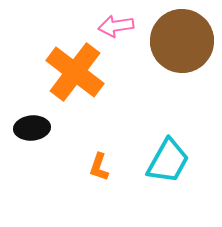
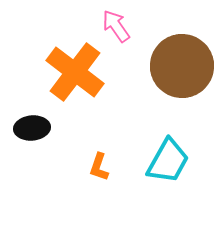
pink arrow: rotated 64 degrees clockwise
brown circle: moved 25 px down
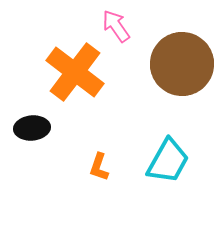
brown circle: moved 2 px up
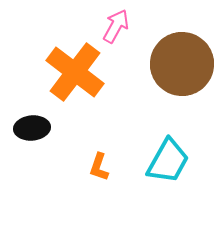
pink arrow: rotated 64 degrees clockwise
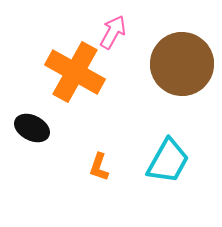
pink arrow: moved 3 px left, 6 px down
orange cross: rotated 8 degrees counterclockwise
black ellipse: rotated 32 degrees clockwise
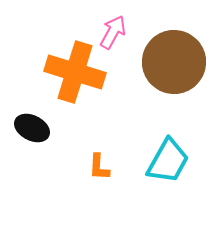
brown circle: moved 8 px left, 2 px up
orange cross: rotated 12 degrees counterclockwise
orange L-shape: rotated 16 degrees counterclockwise
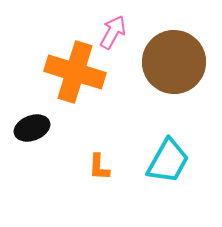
black ellipse: rotated 48 degrees counterclockwise
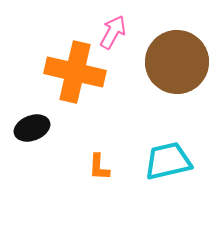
brown circle: moved 3 px right
orange cross: rotated 4 degrees counterclockwise
cyan trapezoid: rotated 132 degrees counterclockwise
